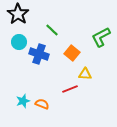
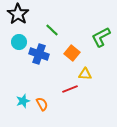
orange semicircle: rotated 40 degrees clockwise
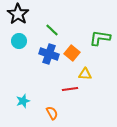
green L-shape: moved 1 px left, 1 px down; rotated 35 degrees clockwise
cyan circle: moved 1 px up
blue cross: moved 10 px right
red line: rotated 14 degrees clockwise
orange semicircle: moved 10 px right, 9 px down
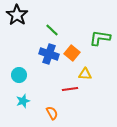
black star: moved 1 px left, 1 px down
cyan circle: moved 34 px down
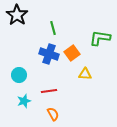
green line: moved 1 px right, 2 px up; rotated 32 degrees clockwise
orange square: rotated 14 degrees clockwise
red line: moved 21 px left, 2 px down
cyan star: moved 1 px right
orange semicircle: moved 1 px right, 1 px down
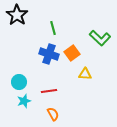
green L-shape: rotated 145 degrees counterclockwise
cyan circle: moved 7 px down
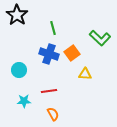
cyan circle: moved 12 px up
cyan star: rotated 16 degrees clockwise
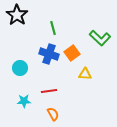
cyan circle: moved 1 px right, 2 px up
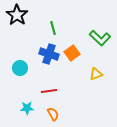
yellow triangle: moved 11 px right; rotated 24 degrees counterclockwise
cyan star: moved 3 px right, 7 px down
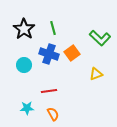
black star: moved 7 px right, 14 px down
cyan circle: moved 4 px right, 3 px up
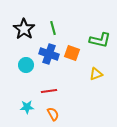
green L-shape: moved 2 px down; rotated 30 degrees counterclockwise
orange square: rotated 35 degrees counterclockwise
cyan circle: moved 2 px right
cyan star: moved 1 px up
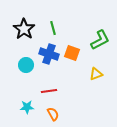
green L-shape: rotated 40 degrees counterclockwise
